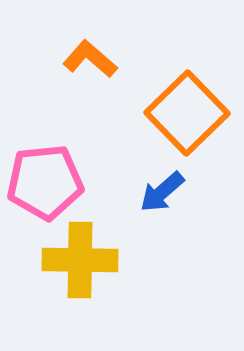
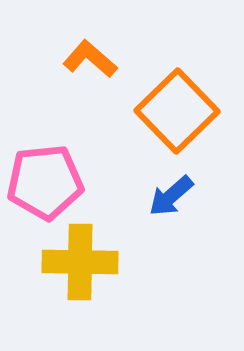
orange square: moved 10 px left, 2 px up
blue arrow: moved 9 px right, 4 px down
yellow cross: moved 2 px down
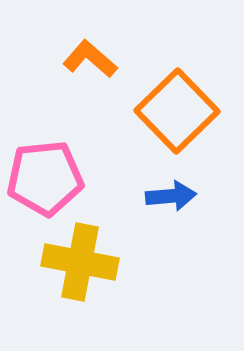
pink pentagon: moved 4 px up
blue arrow: rotated 144 degrees counterclockwise
yellow cross: rotated 10 degrees clockwise
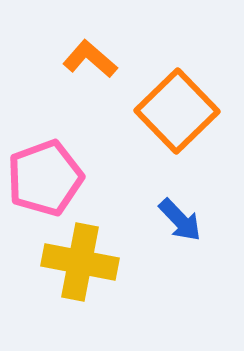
pink pentagon: rotated 14 degrees counterclockwise
blue arrow: moved 9 px right, 24 px down; rotated 51 degrees clockwise
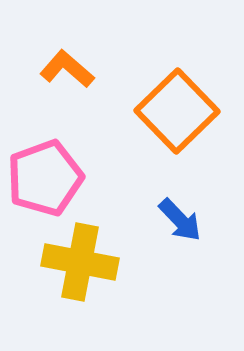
orange L-shape: moved 23 px left, 10 px down
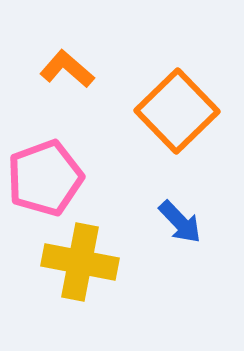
blue arrow: moved 2 px down
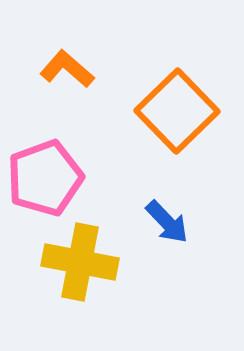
blue arrow: moved 13 px left
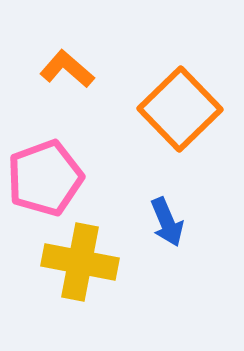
orange square: moved 3 px right, 2 px up
blue arrow: rotated 21 degrees clockwise
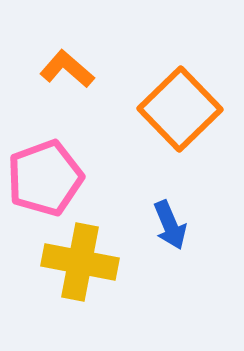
blue arrow: moved 3 px right, 3 px down
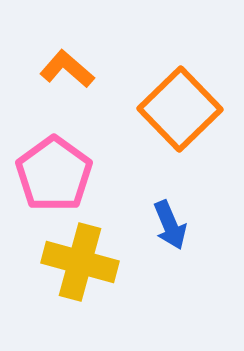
pink pentagon: moved 9 px right, 4 px up; rotated 16 degrees counterclockwise
yellow cross: rotated 4 degrees clockwise
